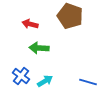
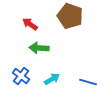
red arrow: rotated 21 degrees clockwise
cyan arrow: moved 7 px right, 2 px up
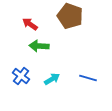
green arrow: moved 2 px up
blue line: moved 4 px up
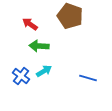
cyan arrow: moved 8 px left, 8 px up
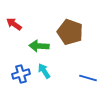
brown pentagon: moved 16 px down
red arrow: moved 16 px left
cyan arrow: rotated 91 degrees counterclockwise
blue cross: moved 2 px up; rotated 36 degrees clockwise
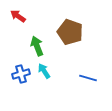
red arrow: moved 4 px right, 8 px up
green arrow: moved 2 px left; rotated 66 degrees clockwise
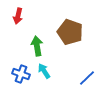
red arrow: rotated 112 degrees counterclockwise
green arrow: rotated 12 degrees clockwise
blue cross: rotated 36 degrees clockwise
blue line: moved 1 px left; rotated 60 degrees counterclockwise
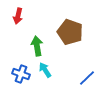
cyan arrow: moved 1 px right, 1 px up
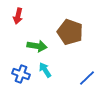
green arrow: rotated 108 degrees clockwise
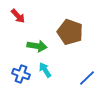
red arrow: rotated 56 degrees counterclockwise
